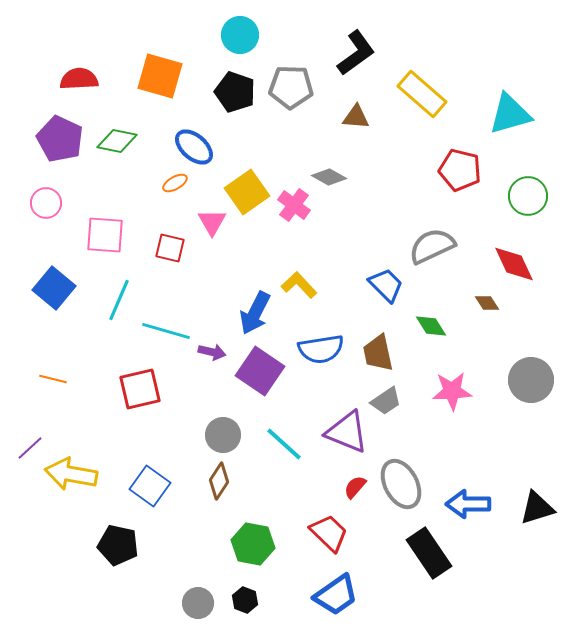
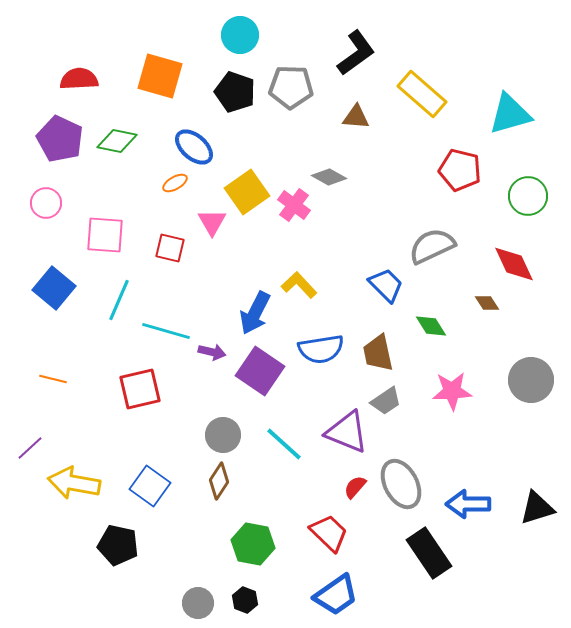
yellow arrow at (71, 474): moved 3 px right, 9 px down
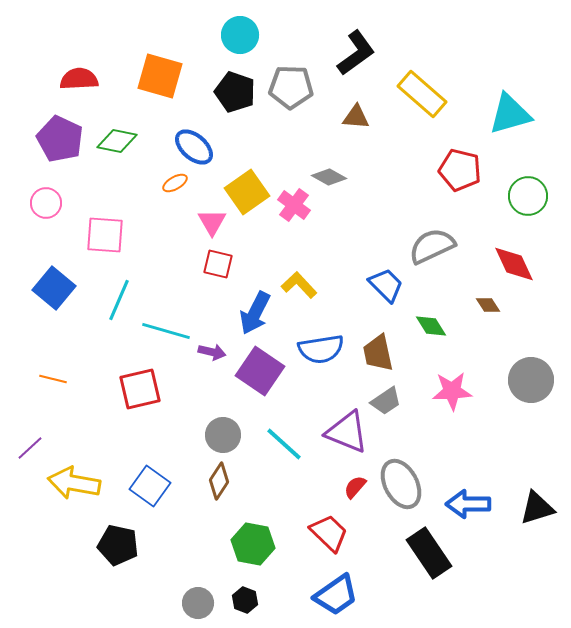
red square at (170, 248): moved 48 px right, 16 px down
brown diamond at (487, 303): moved 1 px right, 2 px down
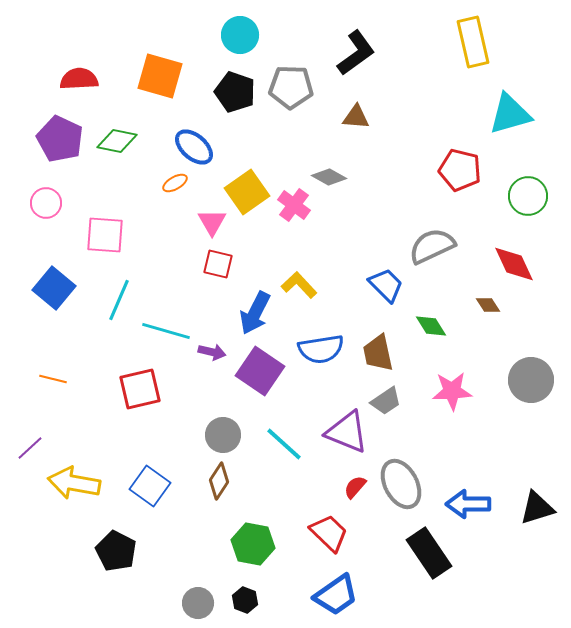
yellow rectangle at (422, 94): moved 51 px right, 52 px up; rotated 36 degrees clockwise
black pentagon at (118, 545): moved 2 px left, 6 px down; rotated 15 degrees clockwise
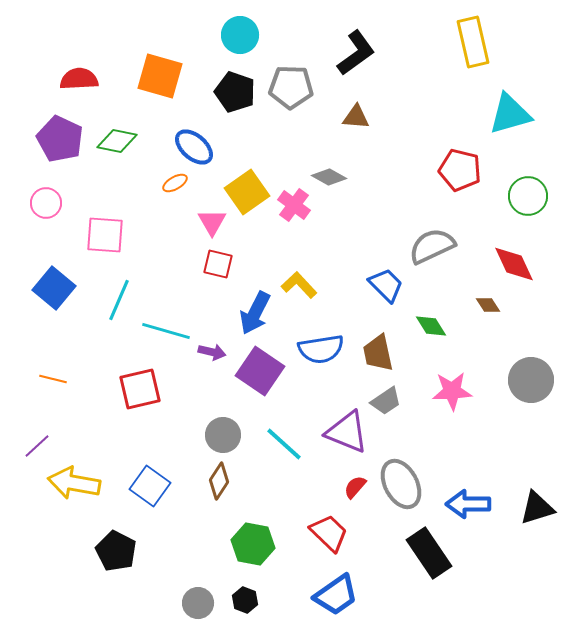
purple line at (30, 448): moved 7 px right, 2 px up
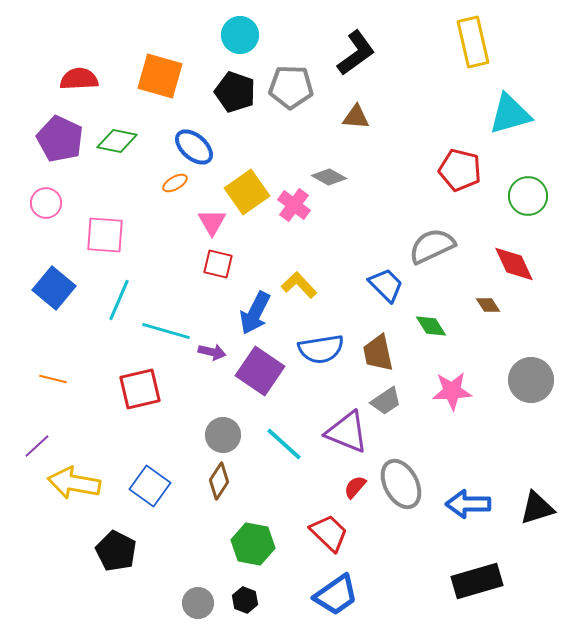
black rectangle at (429, 553): moved 48 px right, 28 px down; rotated 72 degrees counterclockwise
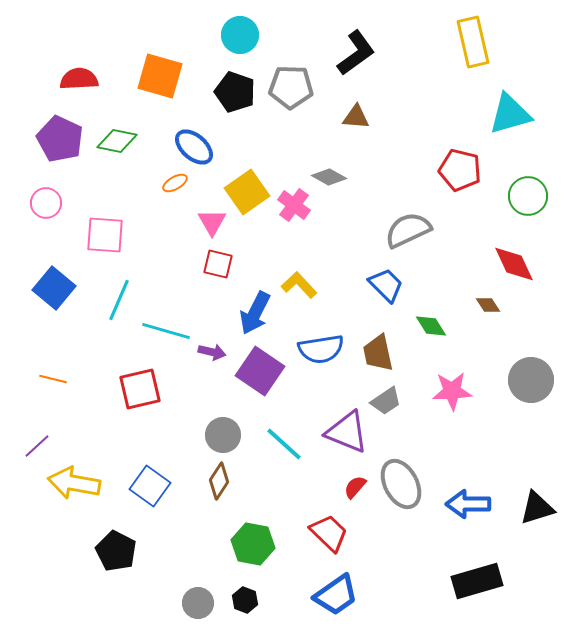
gray semicircle at (432, 246): moved 24 px left, 16 px up
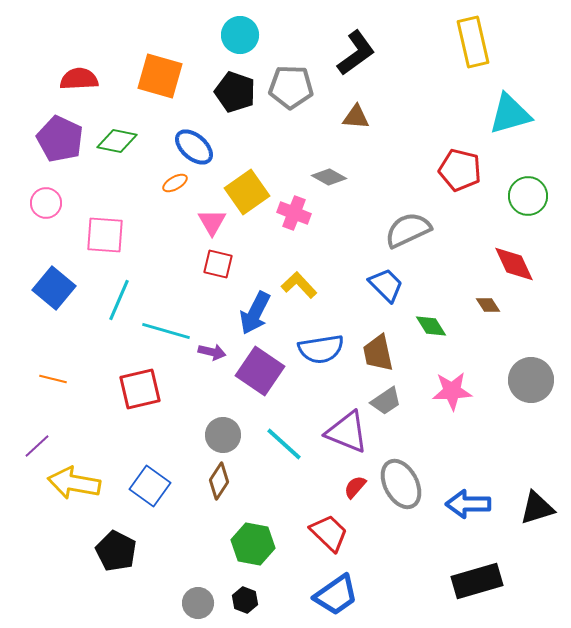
pink cross at (294, 205): moved 8 px down; rotated 16 degrees counterclockwise
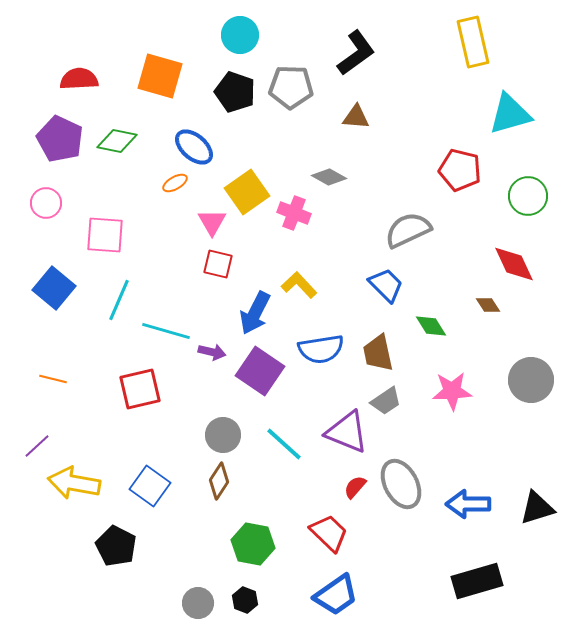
black pentagon at (116, 551): moved 5 px up
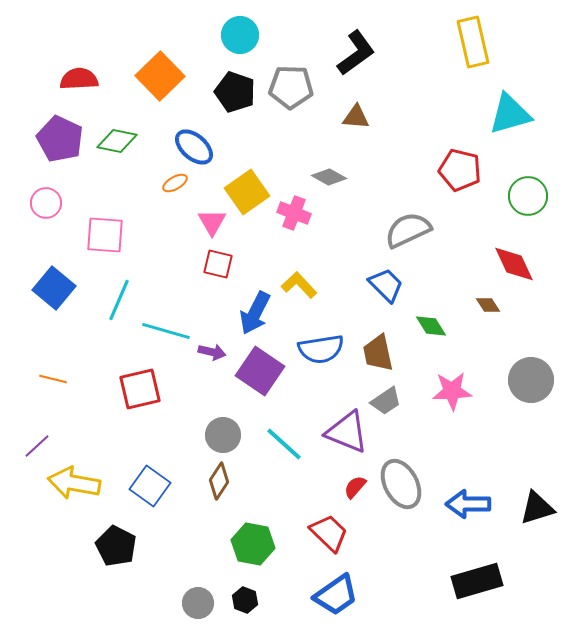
orange square at (160, 76): rotated 30 degrees clockwise
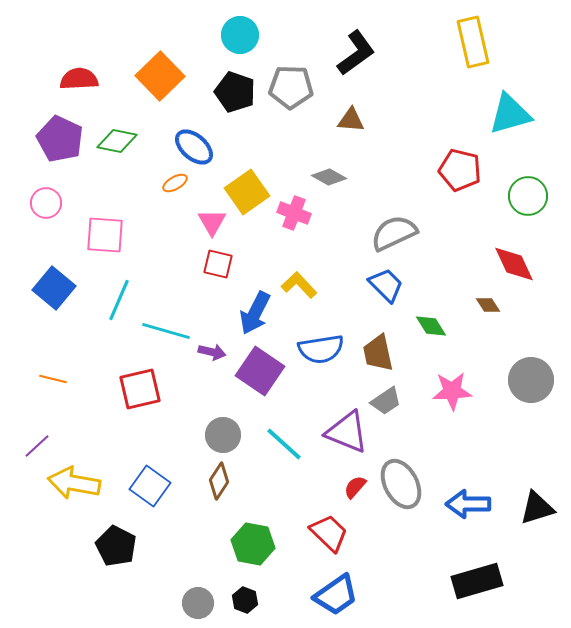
brown triangle at (356, 117): moved 5 px left, 3 px down
gray semicircle at (408, 230): moved 14 px left, 3 px down
